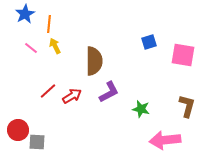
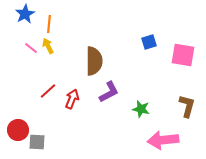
yellow arrow: moved 7 px left
red arrow: moved 3 px down; rotated 36 degrees counterclockwise
pink arrow: moved 2 px left
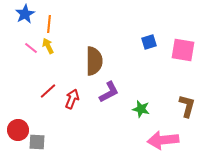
pink square: moved 5 px up
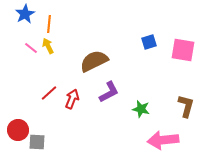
brown semicircle: rotated 116 degrees counterclockwise
red line: moved 1 px right, 2 px down
brown L-shape: moved 1 px left
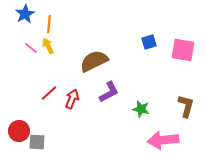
red circle: moved 1 px right, 1 px down
